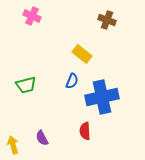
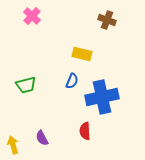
pink cross: rotated 18 degrees clockwise
yellow rectangle: rotated 24 degrees counterclockwise
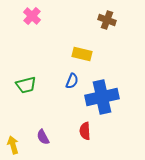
purple semicircle: moved 1 px right, 1 px up
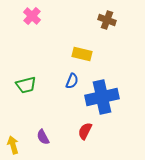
red semicircle: rotated 30 degrees clockwise
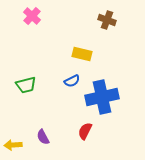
blue semicircle: rotated 42 degrees clockwise
yellow arrow: rotated 78 degrees counterclockwise
